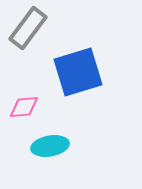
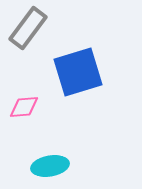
cyan ellipse: moved 20 px down
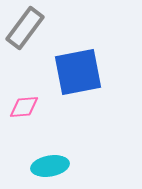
gray rectangle: moved 3 px left
blue square: rotated 6 degrees clockwise
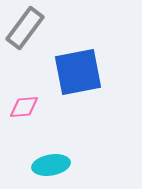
cyan ellipse: moved 1 px right, 1 px up
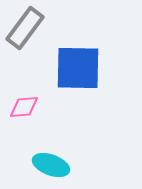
blue square: moved 4 px up; rotated 12 degrees clockwise
cyan ellipse: rotated 30 degrees clockwise
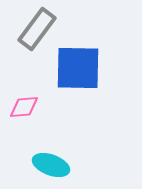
gray rectangle: moved 12 px right, 1 px down
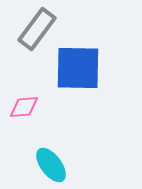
cyan ellipse: rotated 33 degrees clockwise
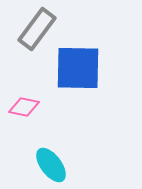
pink diamond: rotated 16 degrees clockwise
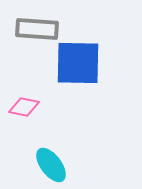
gray rectangle: rotated 57 degrees clockwise
blue square: moved 5 px up
